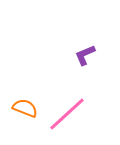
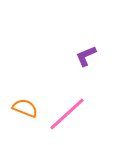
purple L-shape: moved 1 px right, 1 px down
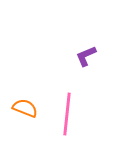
pink line: rotated 42 degrees counterclockwise
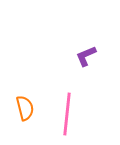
orange semicircle: rotated 55 degrees clockwise
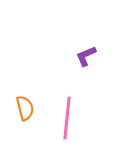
pink line: moved 4 px down
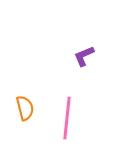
purple L-shape: moved 2 px left
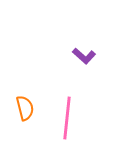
purple L-shape: rotated 115 degrees counterclockwise
